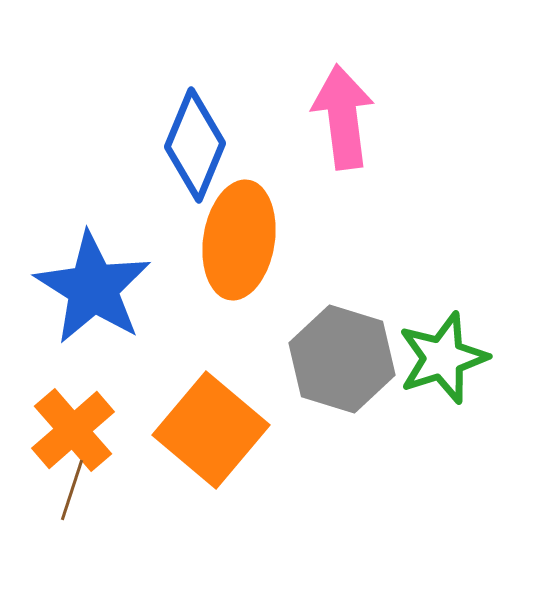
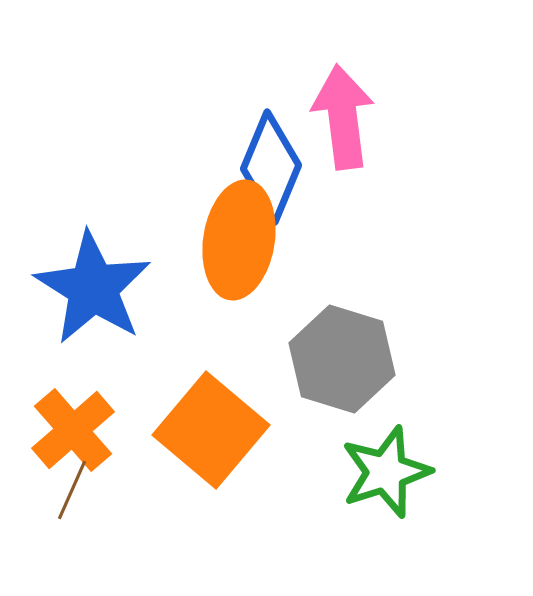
blue diamond: moved 76 px right, 22 px down
green star: moved 57 px left, 114 px down
brown line: rotated 6 degrees clockwise
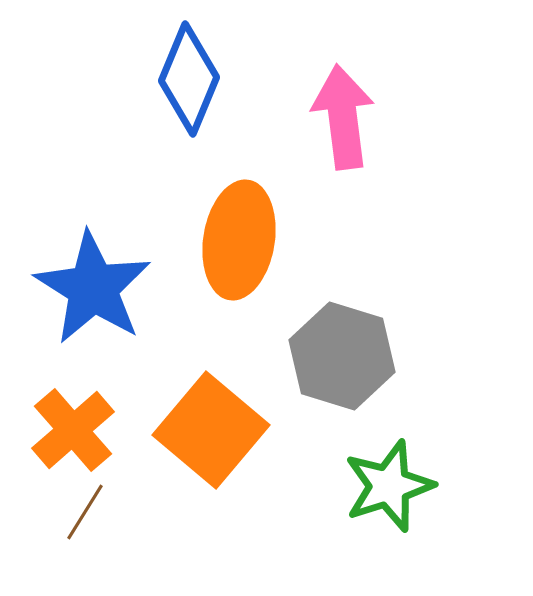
blue diamond: moved 82 px left, 88 px up
gray hexagon: moved 3 px up
green star: moved 3 px right, 14 px down
brown line: moved 13 px right, 22 px down; rotated 8 degrees clockwise
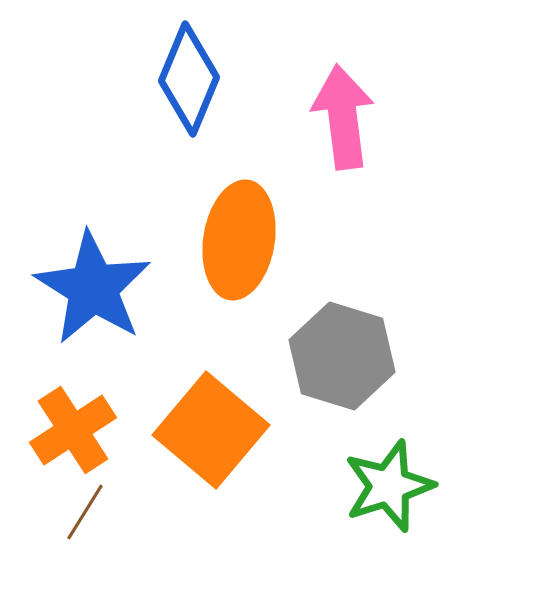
orange cross: rotated 8 degrees clockwise
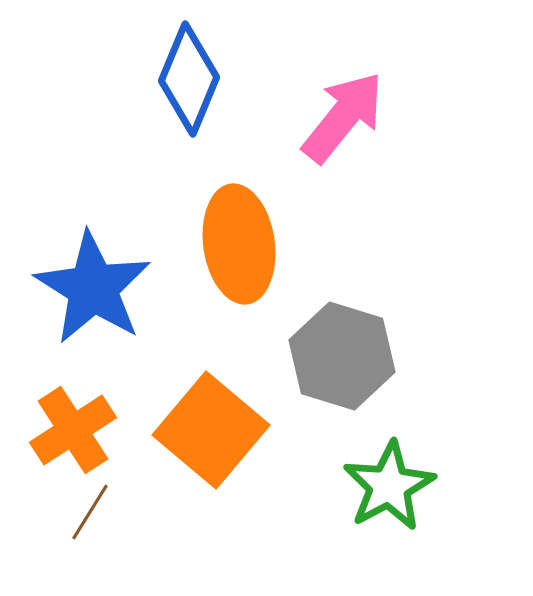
pink arrow: rotated 46 degrees clockwise
orange ellipse: moved 4 px down; rotated 17 degrees counterclockwise
green star: rotated 10 degrees counterclockwise
brown line: moved 5 px right
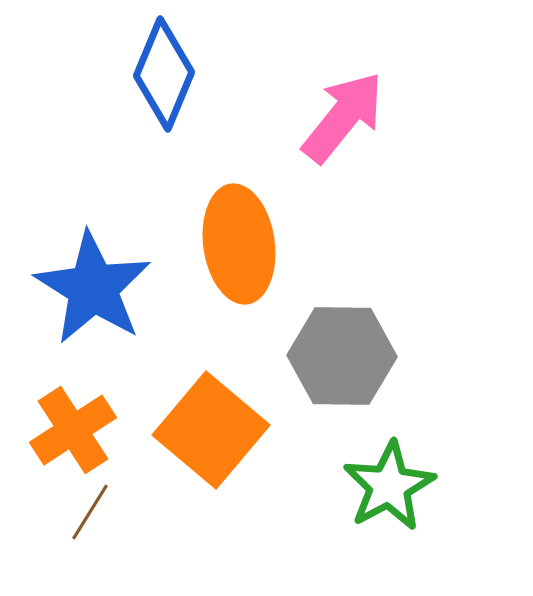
blue diamond: moved 25 px left, 5 px up
gray hexagon: rotated 16 degrees counterclockwise
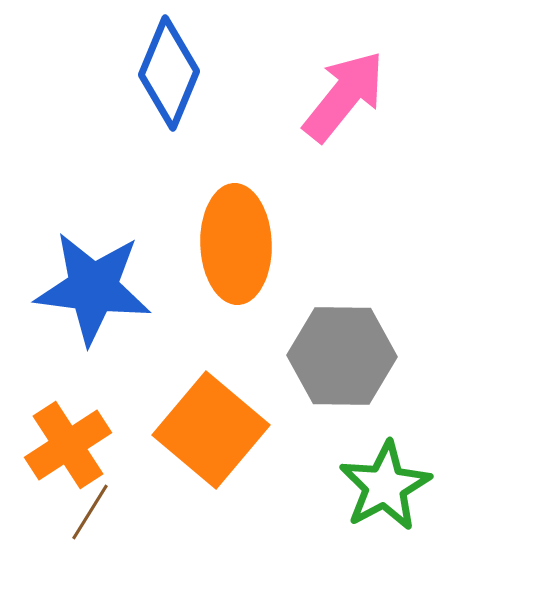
blue diamond: moved 5 px right, 1 px up
pink arrow: moved 1 px right, 21 px up
orange ellipse: moved 3 px left; rotated 6 degrees clockwise
blue star: rotated 25 degrees counterclockwise
orange cross: moved 5 px left, 15 px down
green star: moved 4 px left
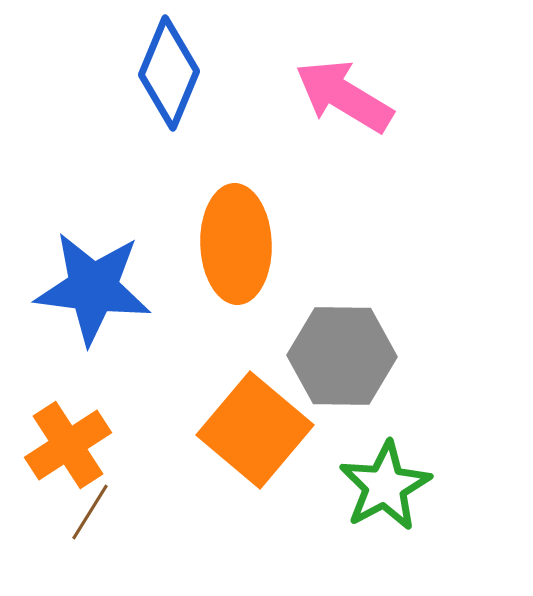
pink arrow: rotated 98 degrees counterclockwise
orange square: moved 44 px right
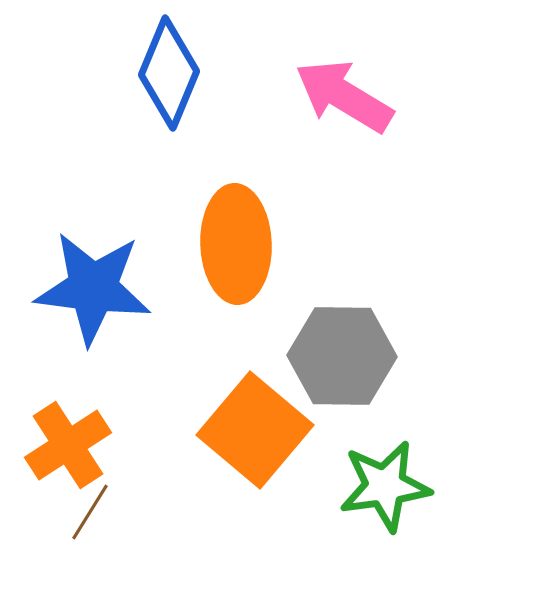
green star: rotated 20 degrees clockwise
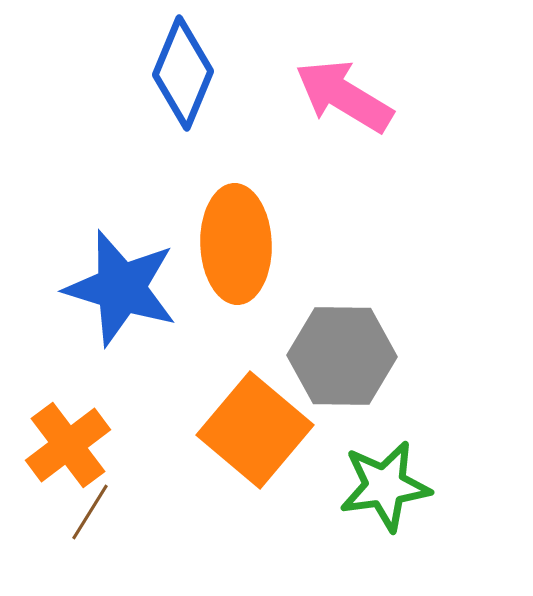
blue diamond: moved 14 px right
blue star: moved 28 px right; rotated 10 degrees clockwise
orange cross: rotated 4 degrees counterclockwise
